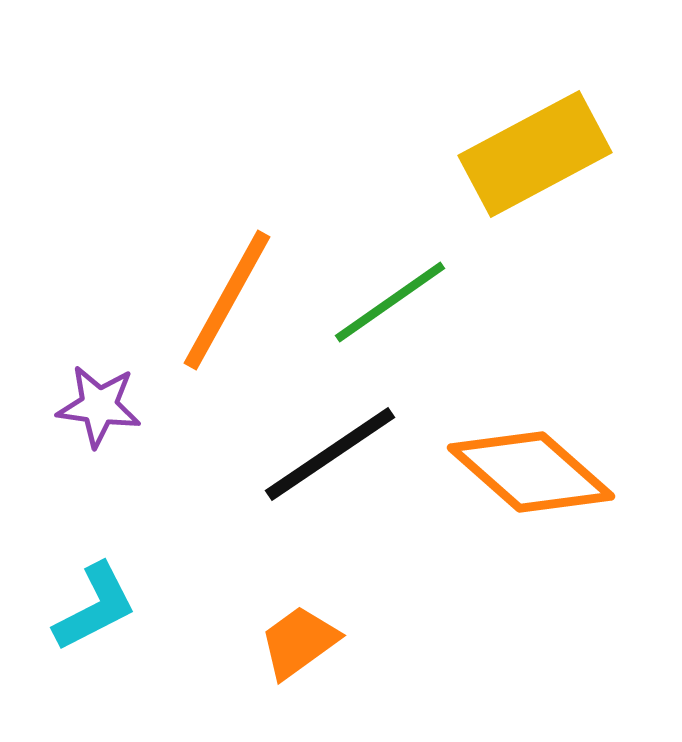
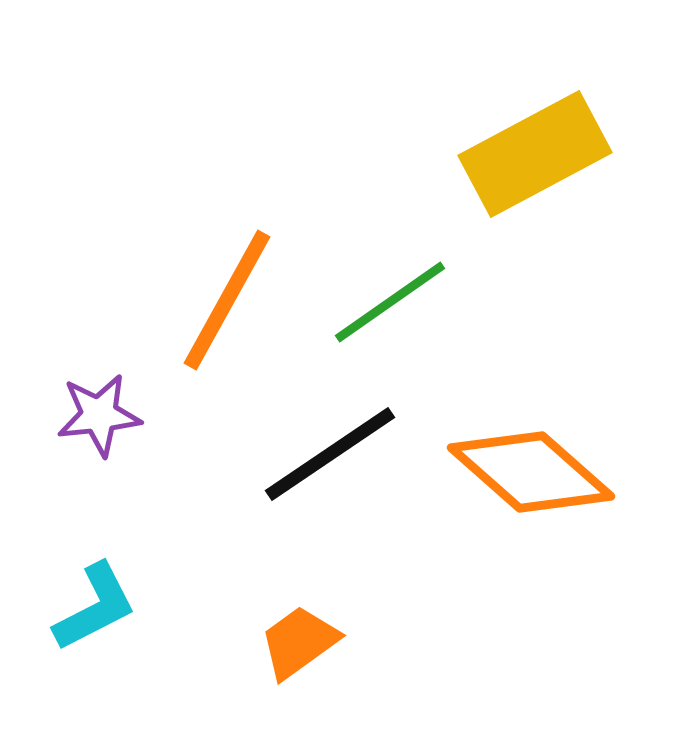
purple star: moved 9 px down; rotated 14 degrees counterclockwise
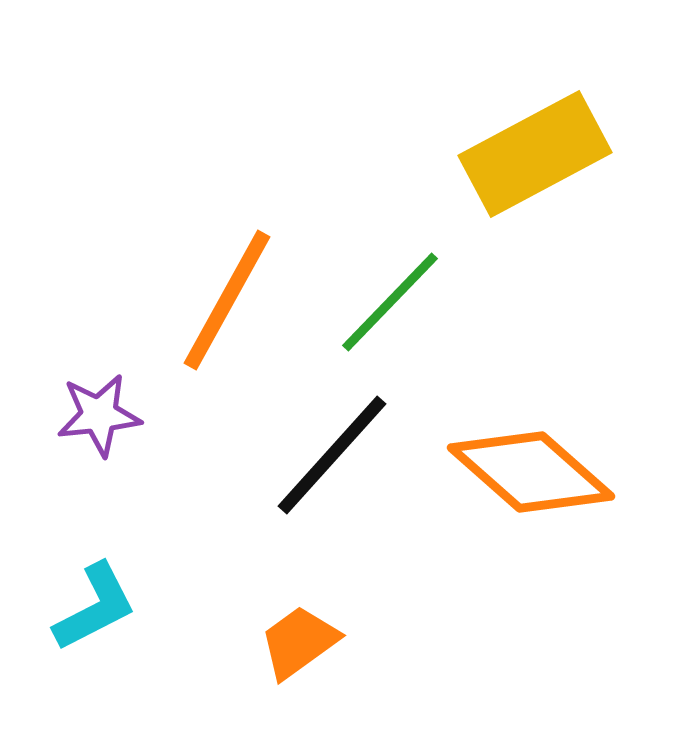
green line: rotated 11 degrees counterclockwise
black line: moved 2 px right, 1 px down; rotated 14 degrees counterclockwise
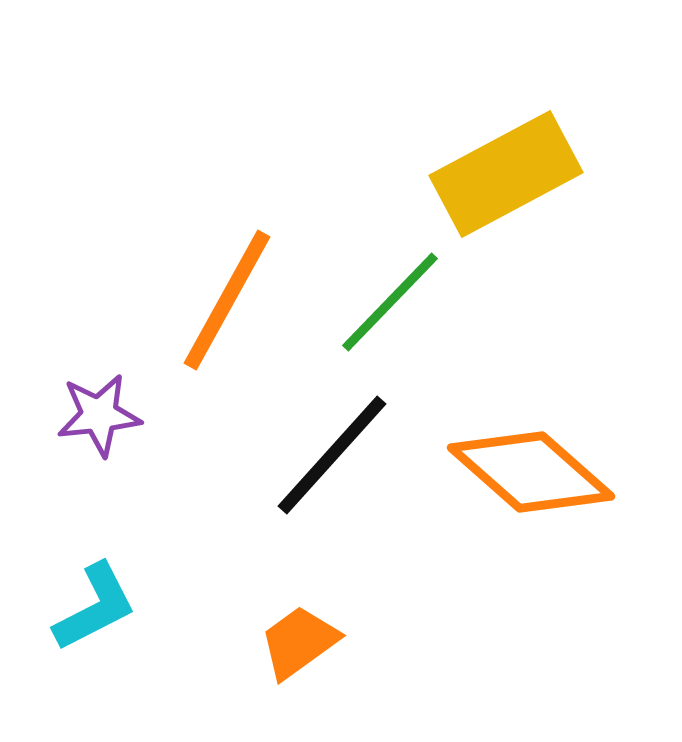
yellow rectangle: moved 29 px left, 20 px down
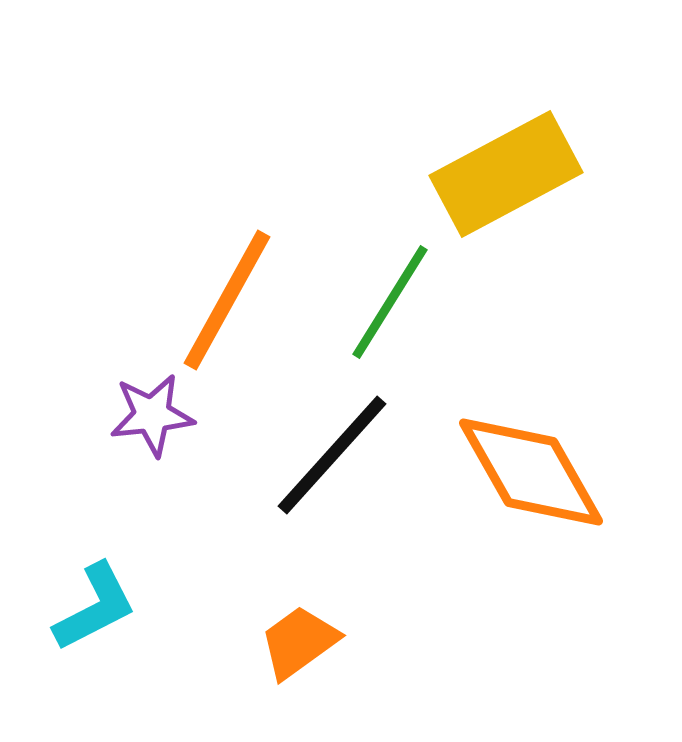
green line: rotated 12 degrees counterclockwise
purple star: moved 53 px right
orange diamond: rotated 19 degrees clockwise
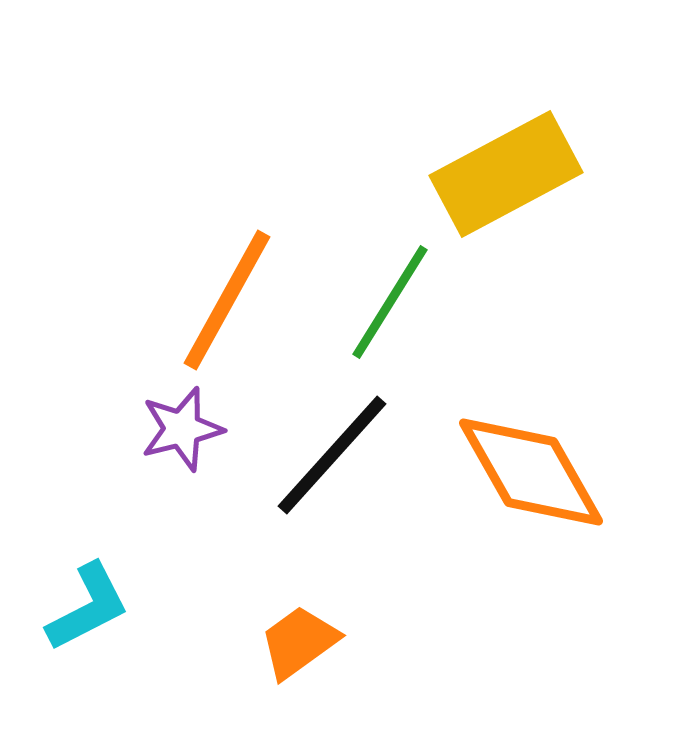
purple star: moved 30 px right, 14 px down; rotated 8 degrees counterclockwise
cyan L-shape: moved 7 px left
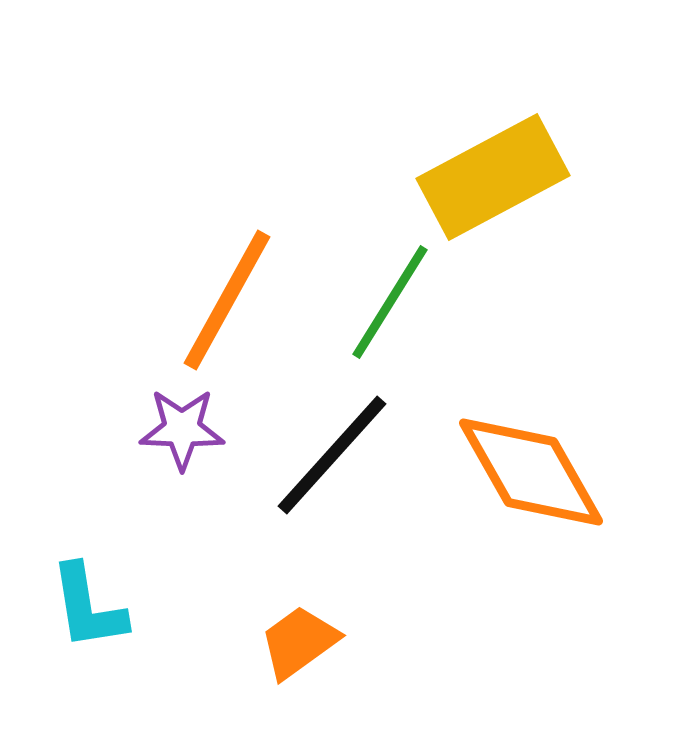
yellow rectangle: moved 13 px left, 3 px down
purple star: rotated 16 degrees clockwise
cyan L-shape: rotated 108 degrees clockwise
